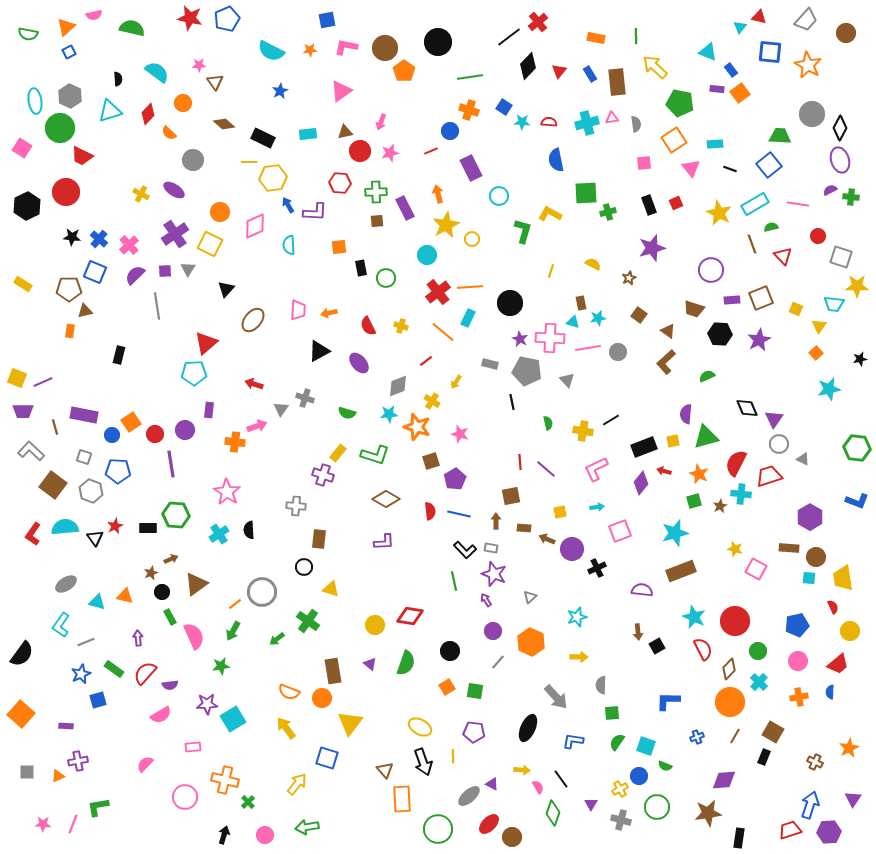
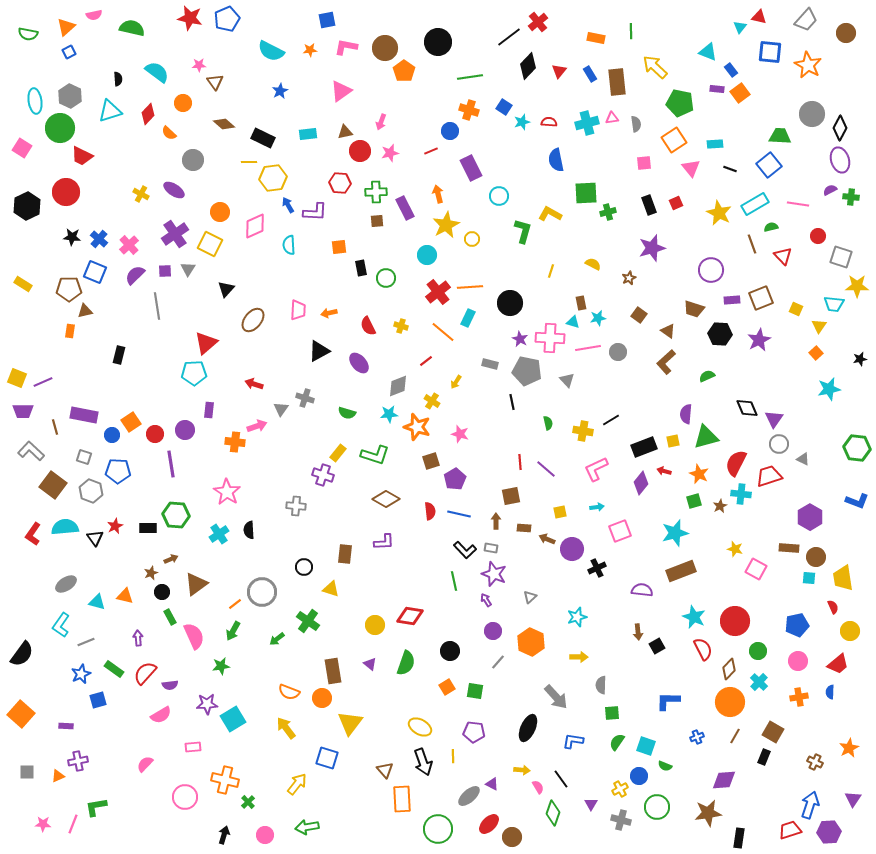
green line at (636, 36): moved 5 px left, 5 px up
cyan star at (522, 122): rotated 21 degrees counterclockwise
brown rectangle at (319, 539): moved 26 px right, 15 px down
green L-shape at (98, 807): moved 2 px left
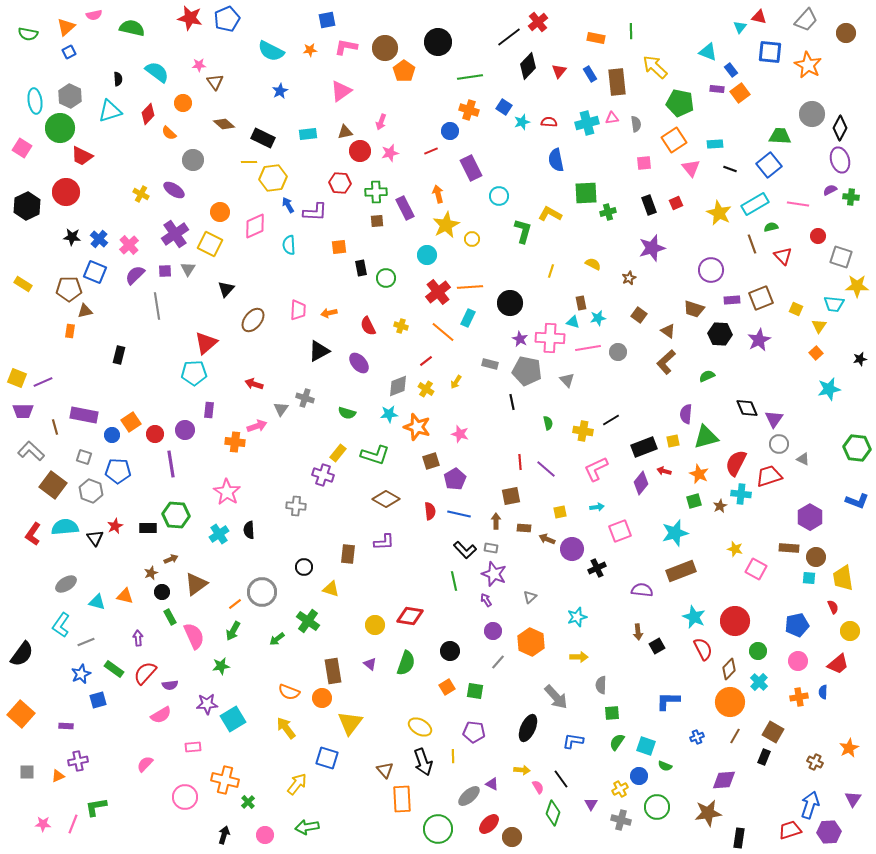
yellow cross at (432, 401): moved 6 px left, 12 px up
brown rectangle at (345, 554): moved 3 px right
blue semicircle at (830, 692): moved 7 px left
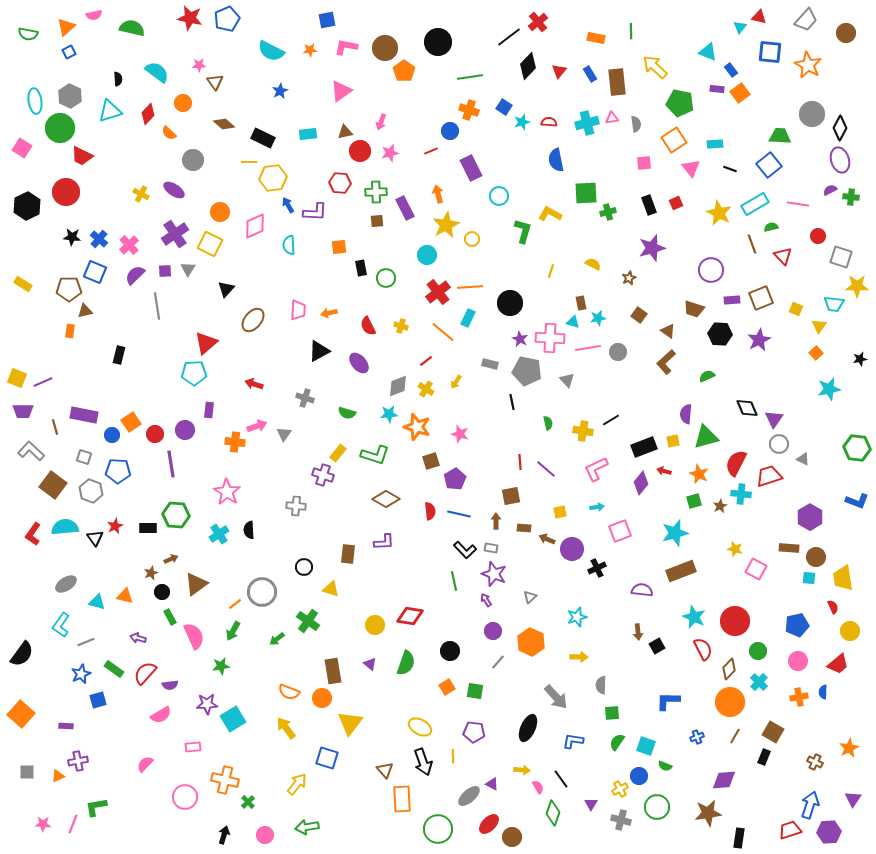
gray triangle at (281, 409): moved 3 px right, 25 px down
purple arrow at (138, 638): rotated 70 degrees counterclockwise
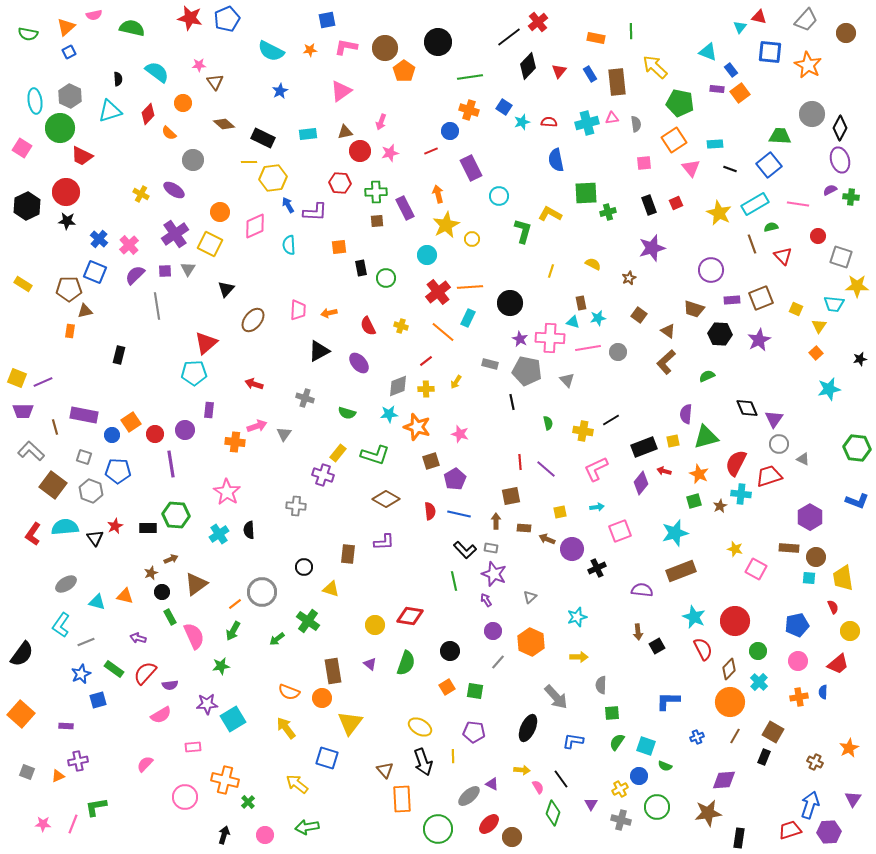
black star at (72, 237): moved 5 px left, 16 px up
yellow cross at (426, 389): rotated 35 degrees counterclockwise
gray square at (27, 772): rotated 21 degrees clockwise
yellow arrow at (297, 784): rotated 90 degrees counterclockwise
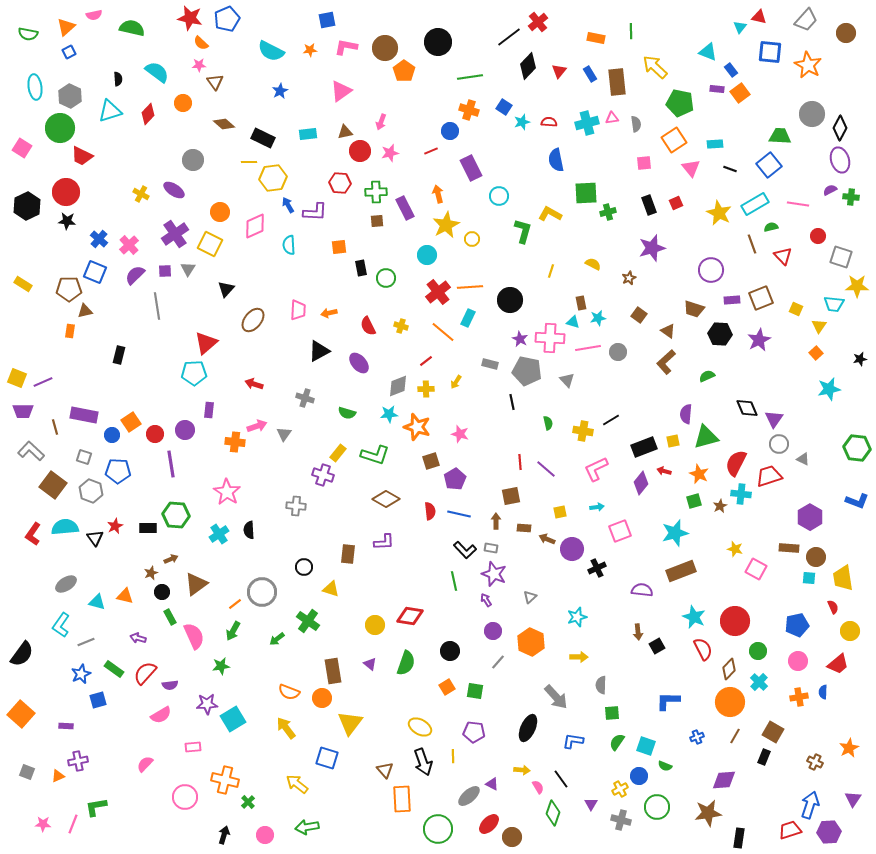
cyan ellipse at (35, 101): moved 14 px up
orange semicircle at (169, 133): moved 32 px right, 90 px up
black circle at (510, 303): moved 3 px up
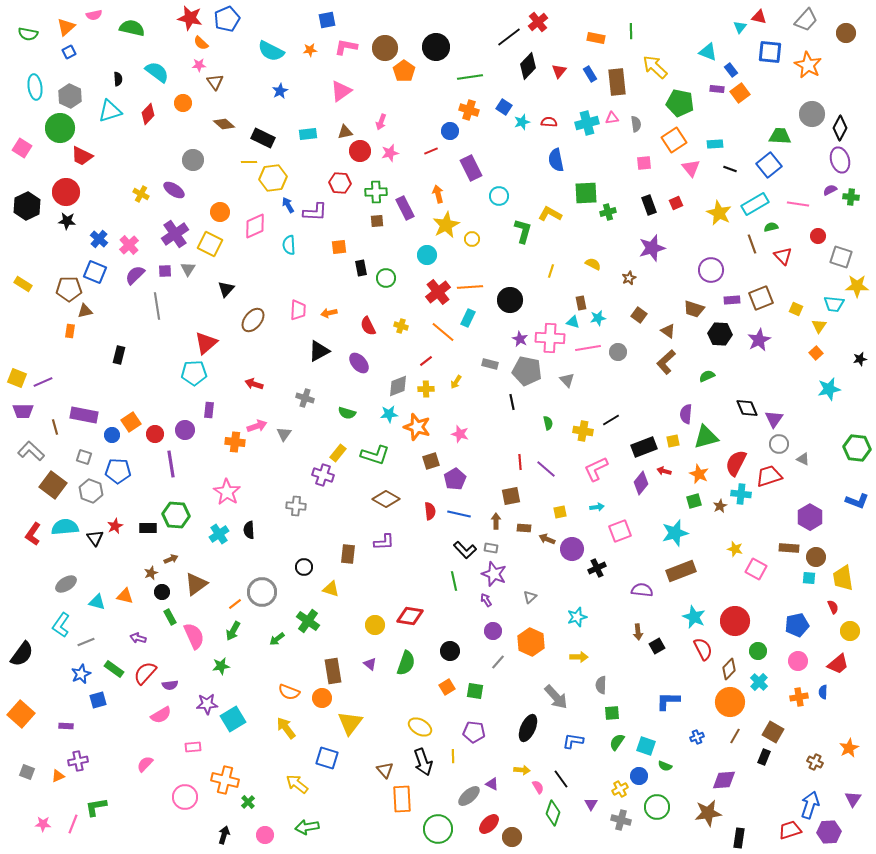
black circle at (438, 42): moved 2 px left, 5 px down
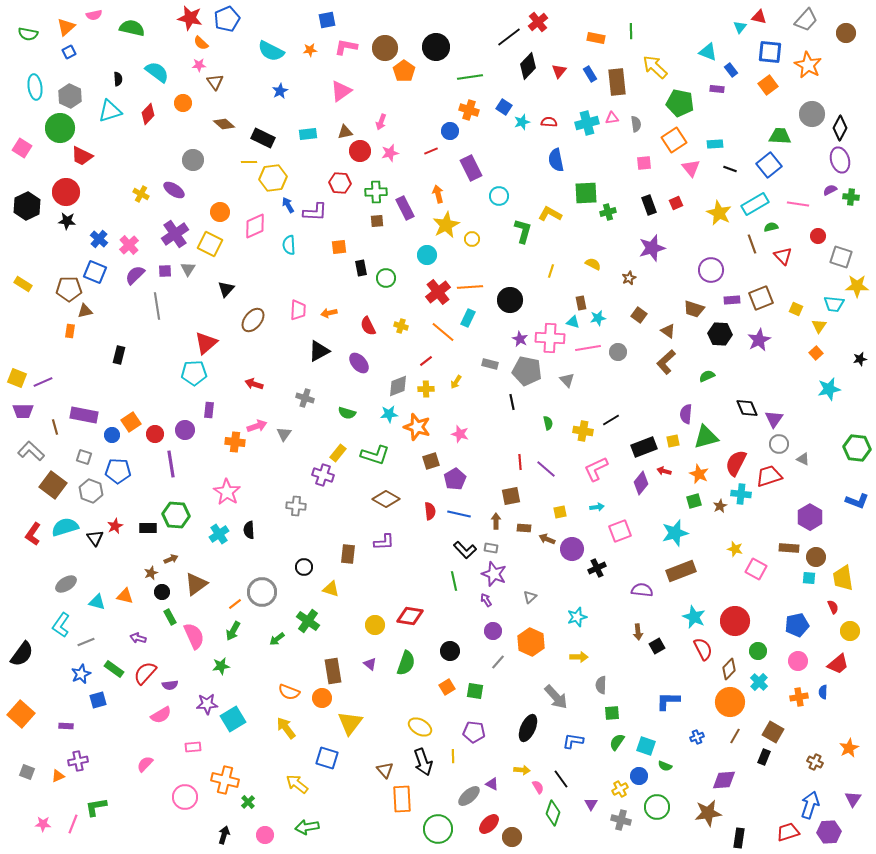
orange square at (740, 93): moved 28 px right, 8 px up
cyan semicircle at (65, 527): rotated 12 degrees counterclockwise
red trapezoid at (790, 830): moved 2 px left, 2 px down
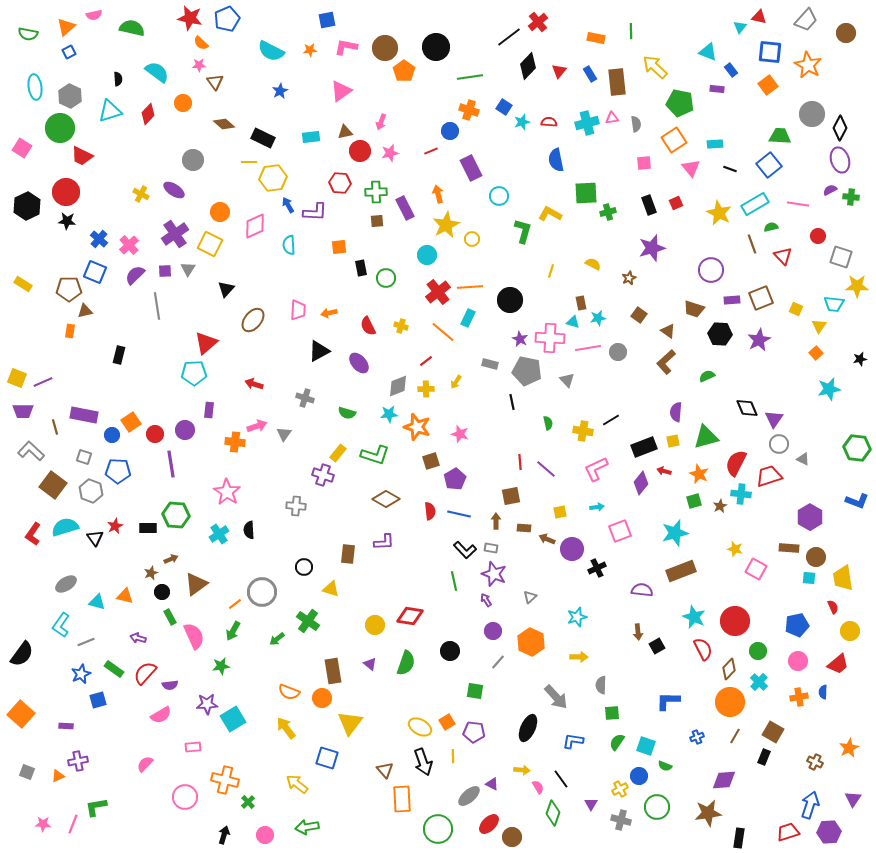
cyan rectangle at (308, 134): moved 3 px right, 3 px down
purple semicircle at (686, 414): moved 10 px left, 2 px up
orange square at (447, 687): moved 35 px down
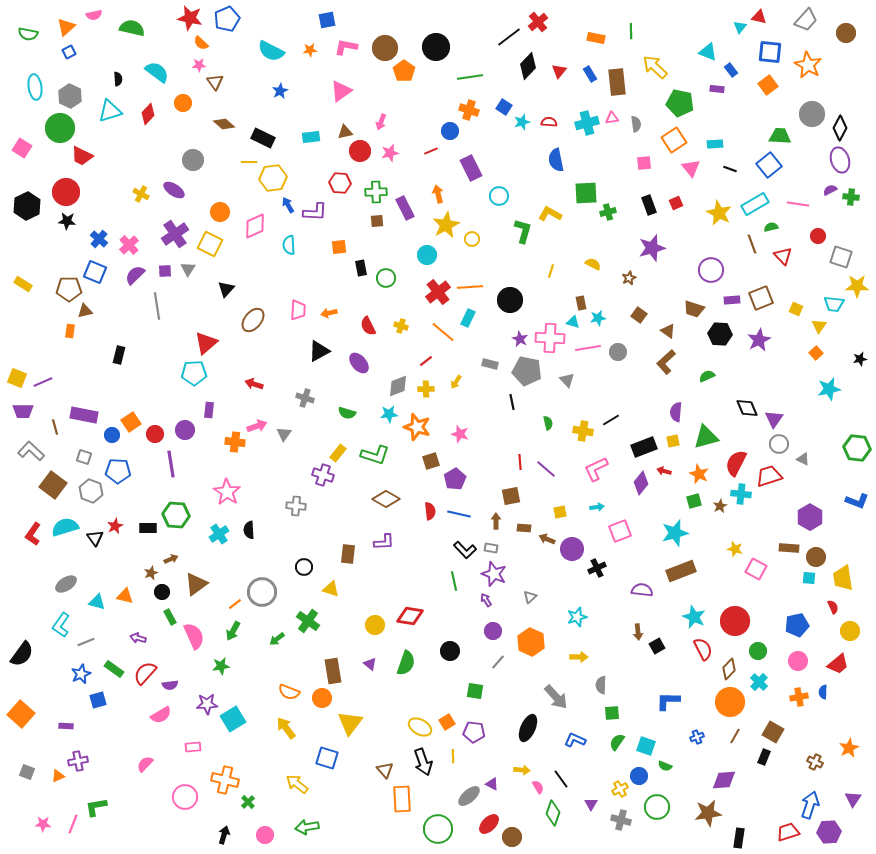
blue L-shape at (573, 741): moved 2 px right, 1 px up; rotated 15 degrees clockwise
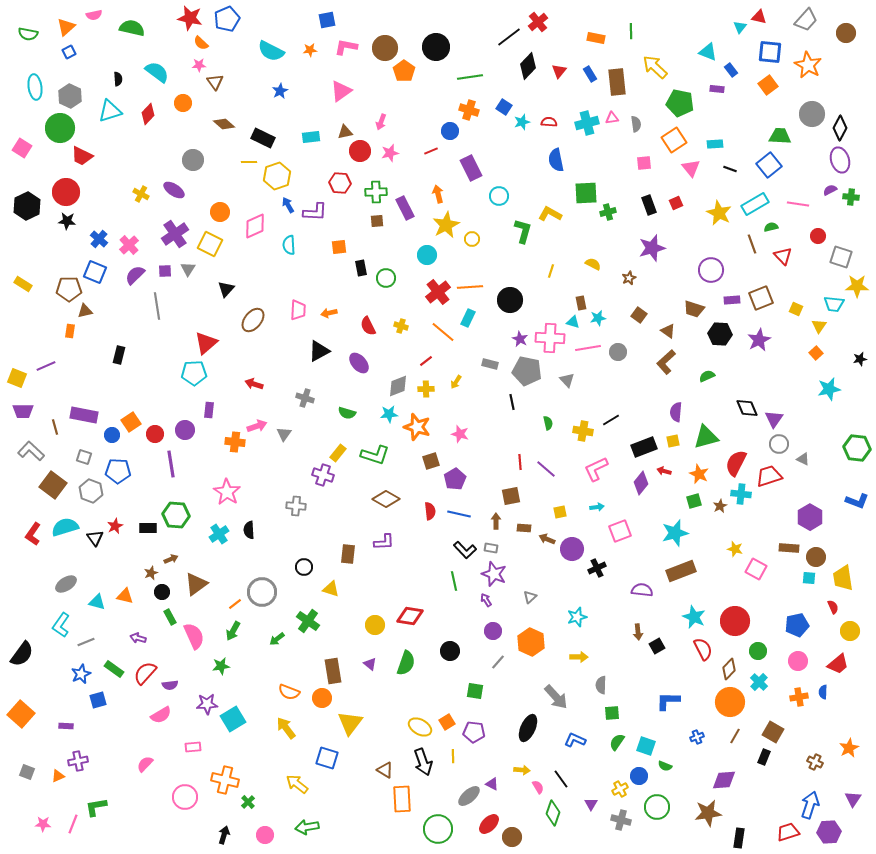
yellow hexagon at (273, 178): moved 4 px right, 2 px up; rotated 12 degrees counterclockwise
purple line at (43, 382): moved 3 px right, 16 px up
brown triangle at (385, 770): rotated 18 degrees counterclockwise
